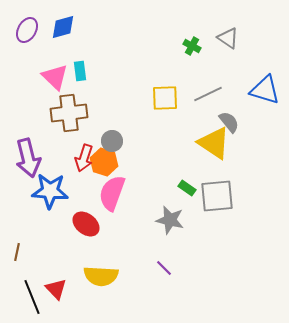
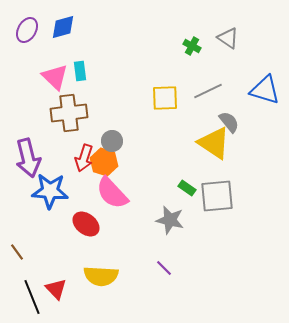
gray line: moved 3 px up
pink semicircle: rotated 63 degrees counterclockwise
brown line: rotated 48 degrees counterclockwise
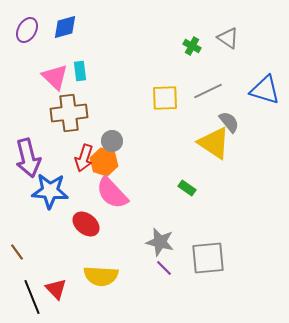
blue diamond: moved 2 px right
gray square: moved 9 px left, 62 px down
gray star: moved 10 px left, 22 px down
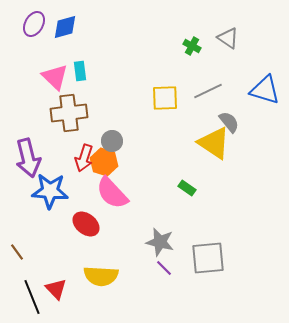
purple ellipse: moved 7 px right, 6 px up
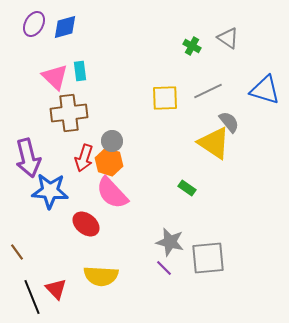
orange hexagon: moved 5 px right
gray star: moved 10 px right
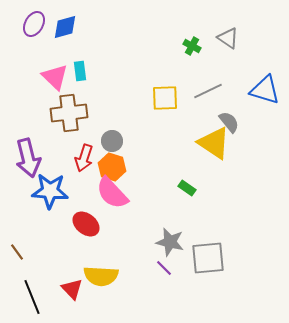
orange hexagon: moved 3 px right, 5 px down
red triangle: moved 16 px right
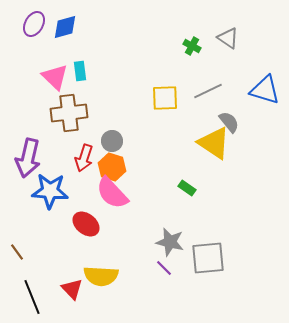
purple arrow: rotated 27 degrees clockwise
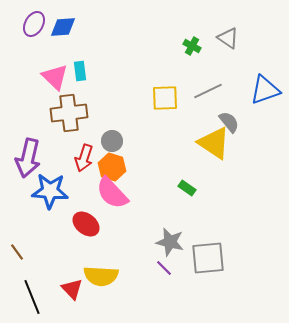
blue diamond: moved 2 px left; rotated 12 degrees clockwise
blue triangle: rotated 36 degrees counterclockwise
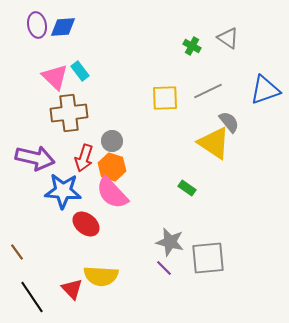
purple ellipse: moved 3 px right, 1 px down; rotated 40 degrees counterclockwise
cyan rectangle: rotated 30 degrees counterclockwise
purple arrow: moved 7 px right; rotated 90 degrees counterclockwise
blue star: moved 13 px right
black line: rotated 12 degrees counterclockwise
